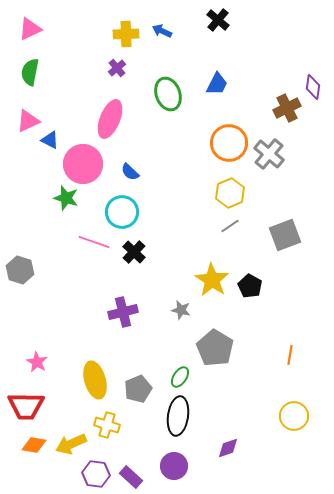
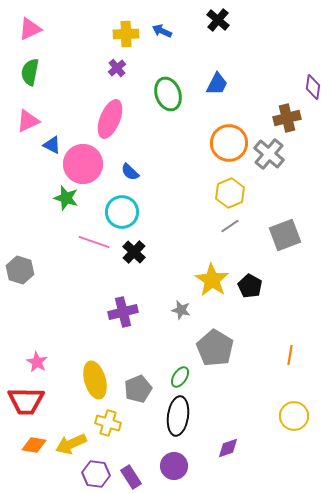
brown cross at (287, 108): moved 10 px down; rotated 12 degrees clockwise
blue triangle at (50, 140): moved 2 px right, 5 px down
red trapezoid at (26, 406): moved 5 px up
yellow cross at (107, 425): moved 1 px right, 2 px up
purple rectangle at (131, 477): rotated 15 degrees clockwise
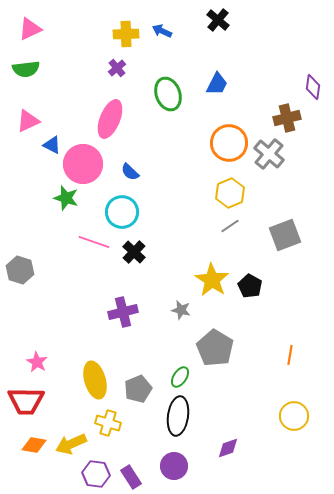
green semicircle at (30, 72): moved 4 px left, 3 px up; rotated 108 degrees counterclockwise
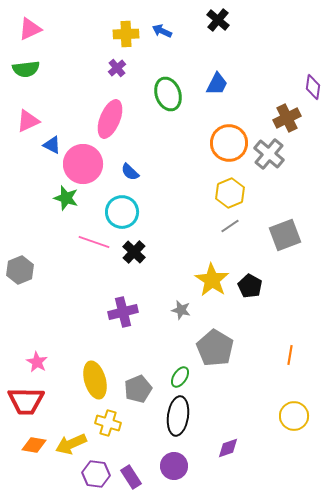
brown cross at (287, 118): rotated 12 degrees counterclockwise
gray hexagon at (20, 270): rotated 20 degrees clockwise
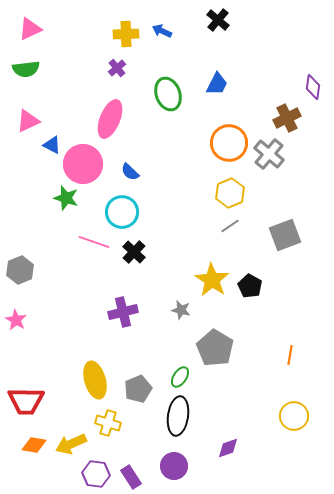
pink star at (37, 362): moved 21 px left, 42 px up
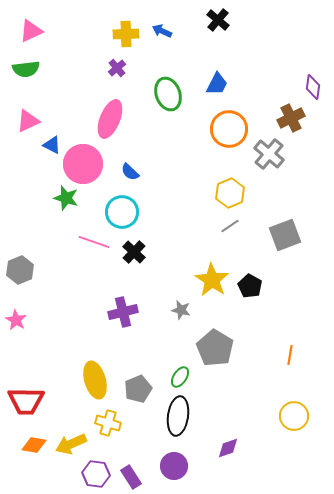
pink triangle at (30, 29): moved 1 px right, 2 px down
brown cross at (287, 118): moved 4 px right
orange circle at (229, 143): moved 14 px up
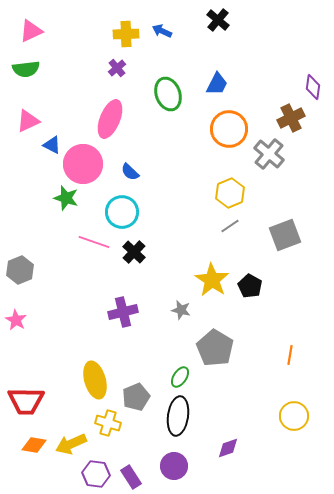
gray pentagon at (138, 389): moved 2 px left, 8 px down
